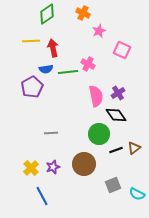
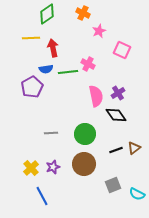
yellow line: moved 3 px up
green circle: moved 14 px left
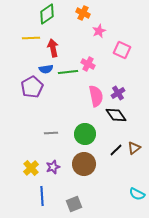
black line: rotated 24 degrees counterclockwise
gray square: moved 39 px left, 19 px down
blue line: rotated 24 degrees clockwise
